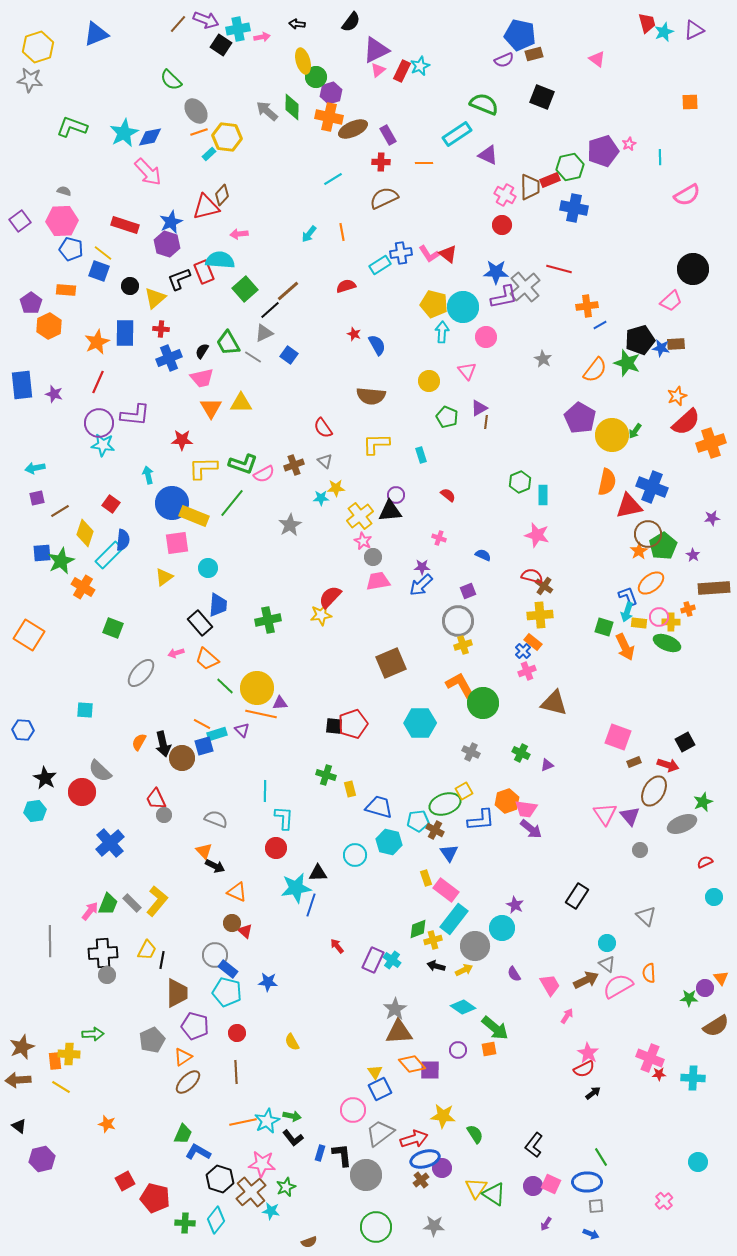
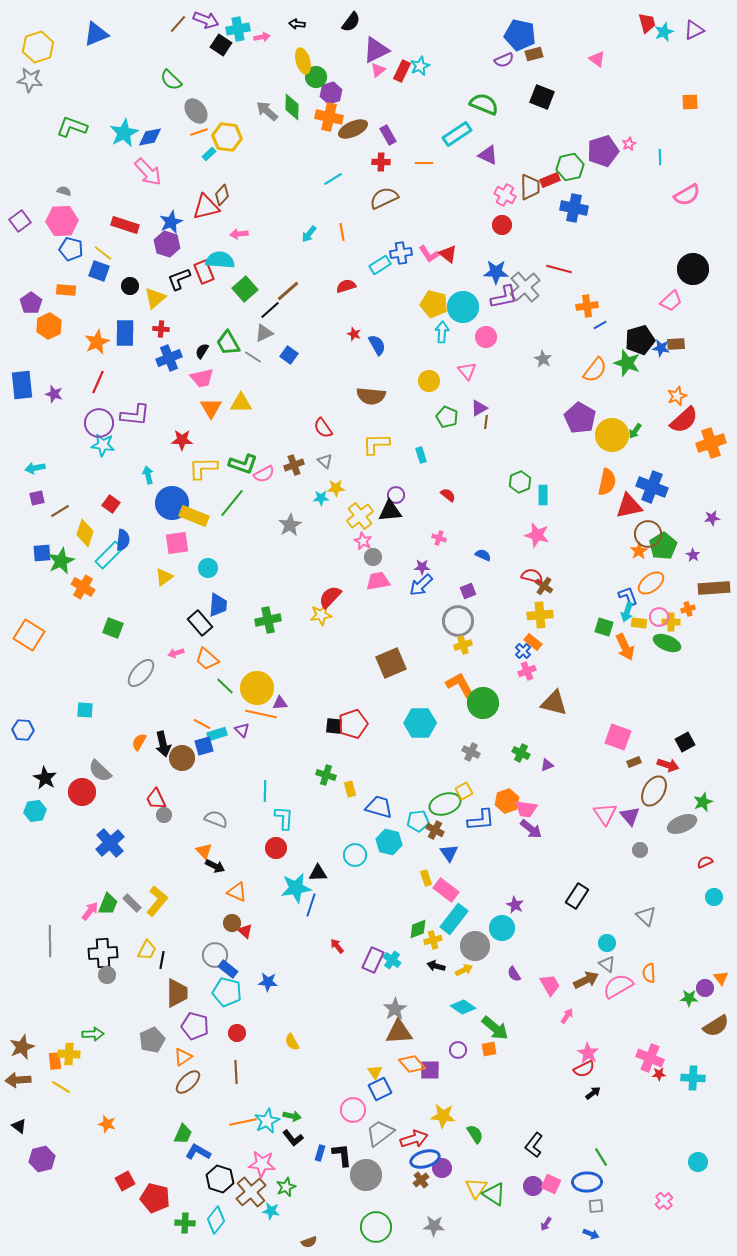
red semicircle at (686, 422): moved 2 px left, 2 px up
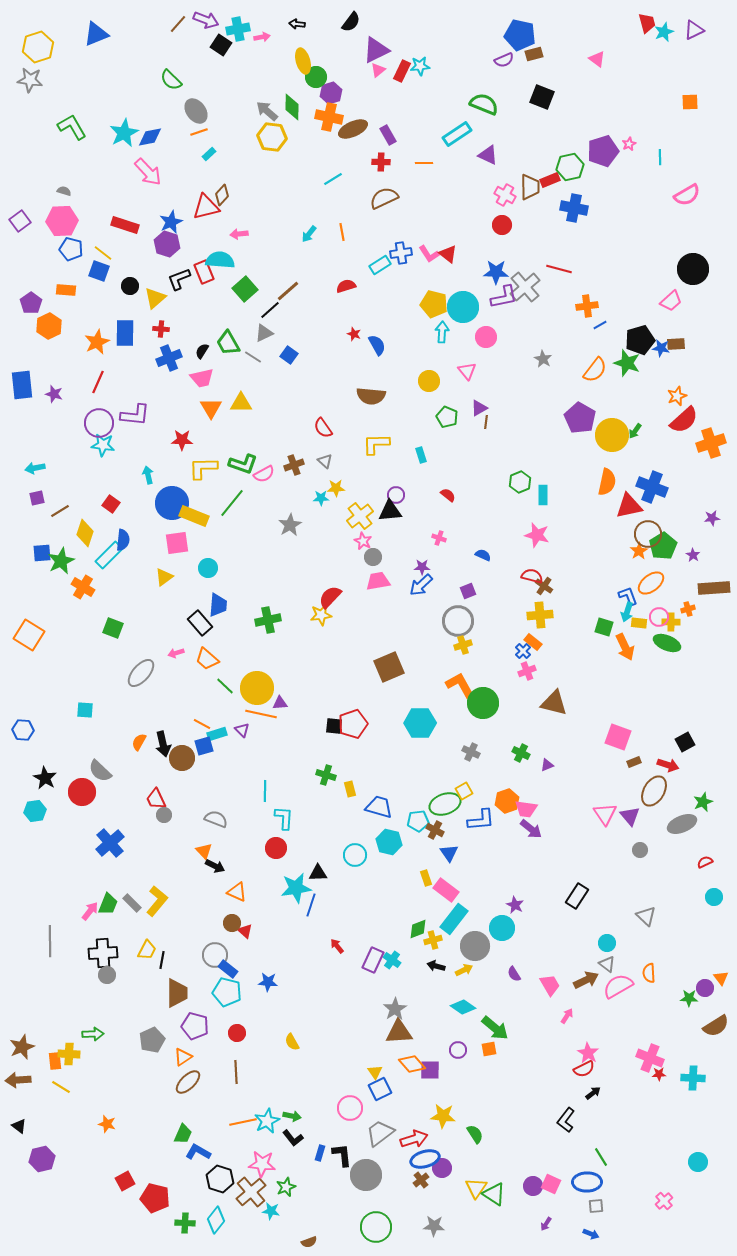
cyan star at (420, 66): rotated 18 degrees clockwise
green L-shape at (72, 127): rotated 40 degrees clockwise
yellow hexagon at (227, 137): moved 45 px right
brown square at (391, 663): moved 2 px left, 4 px down
pink circle at (353, 1110): moved 3 px left, 2 px up
black L-shape at (534, 1145): moved 32 px right, 25 px up
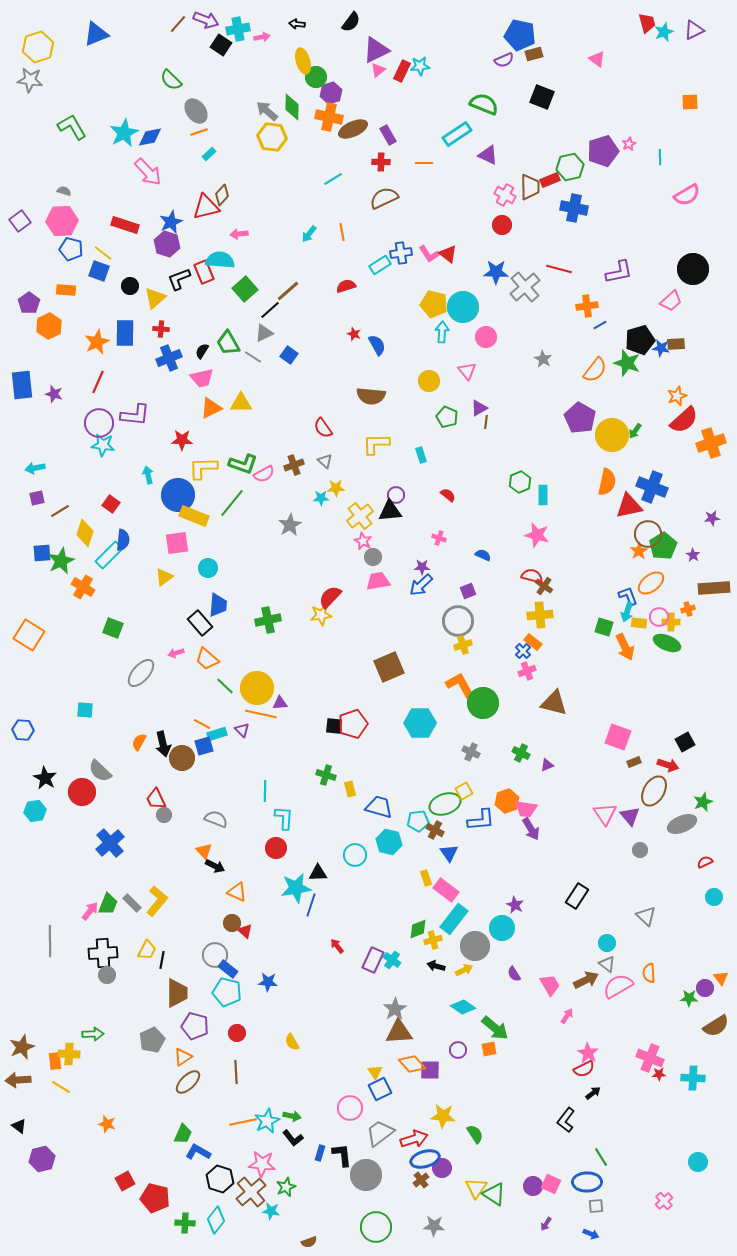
purple L-shape at (504, 297): moved 115 px right, 25 px up
purple pentagon at (31, 303): moved 2 px left
orange triangle at (211, 408): rotated 35 degrees clockwise
blue circle at (172, 503): moved 6 px right, 8 px up
purple arrow at (531, 829): rotated 20 degrees clockwise
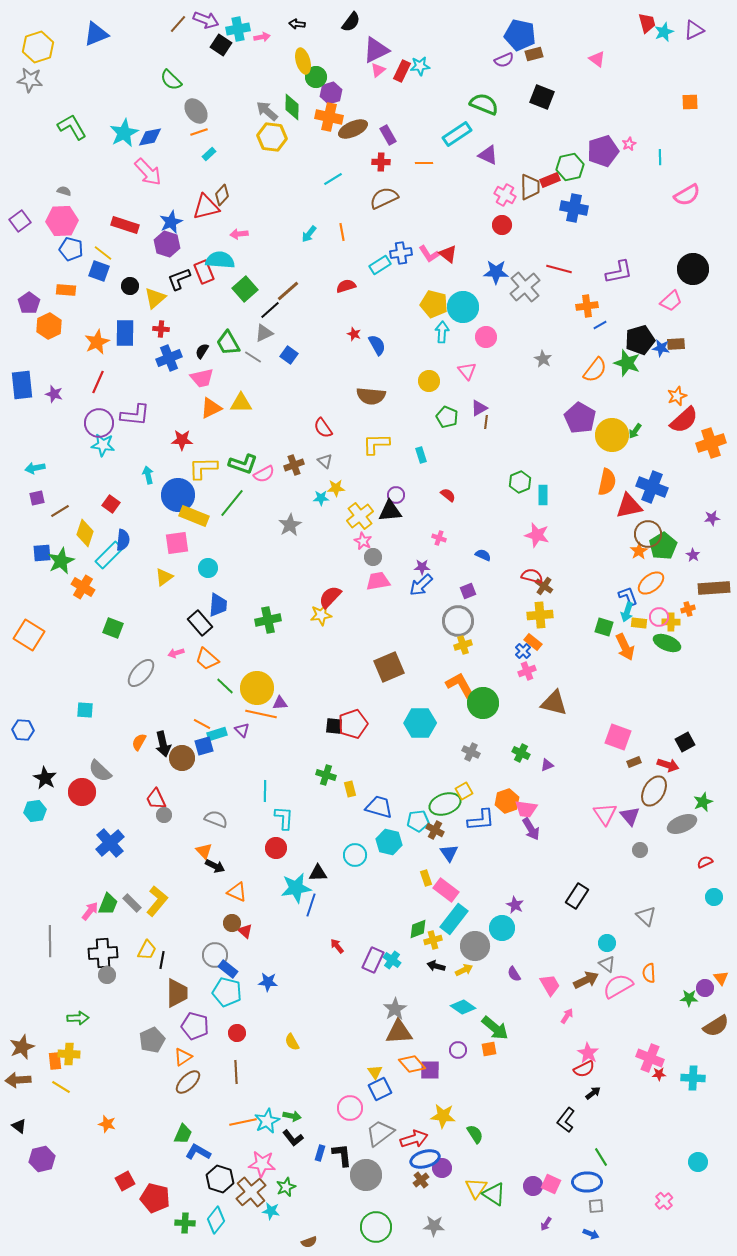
green arrow at (93, 1034): moved 15 px left, 16 px up
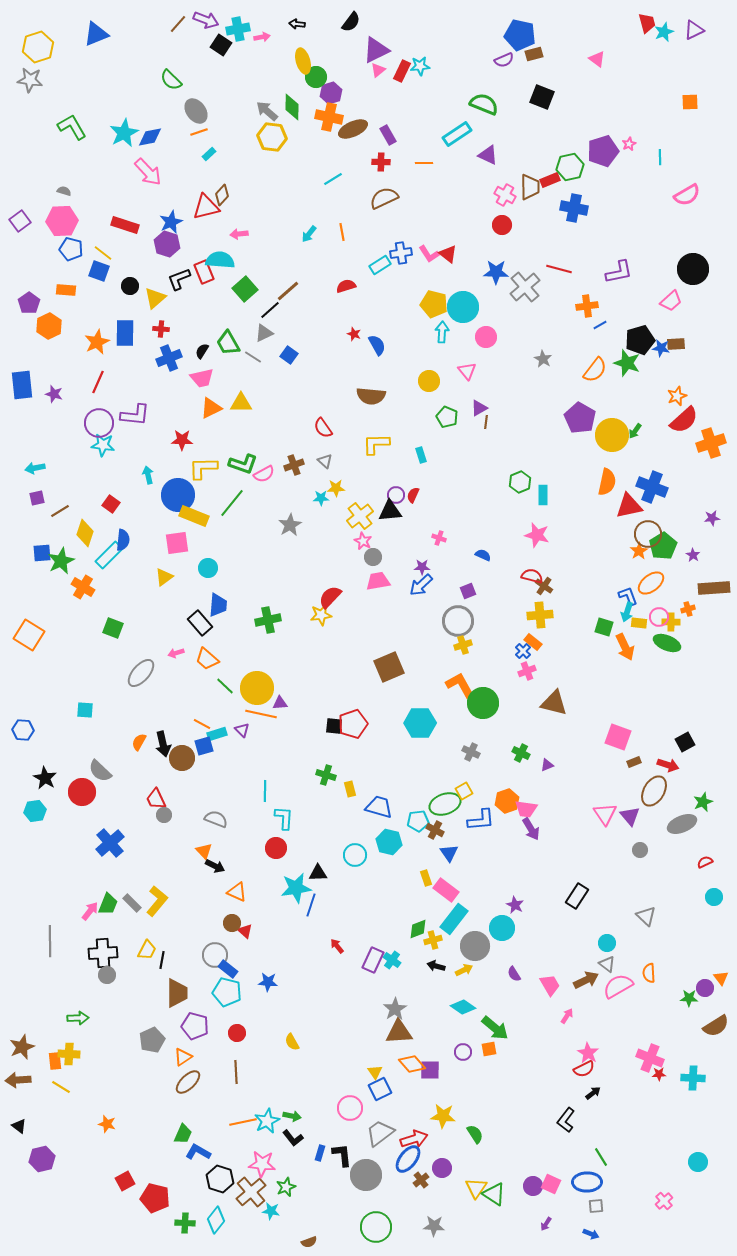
red semicircle at (448, 495): moved 35 px left; rotated 105 degrees counterclockwise
purple circle at (458, 1050): moved 5 px right, 2 px down
blue ellipse at (425, 1159): moved 17 px left; rotated 36 degrees counterclockwise
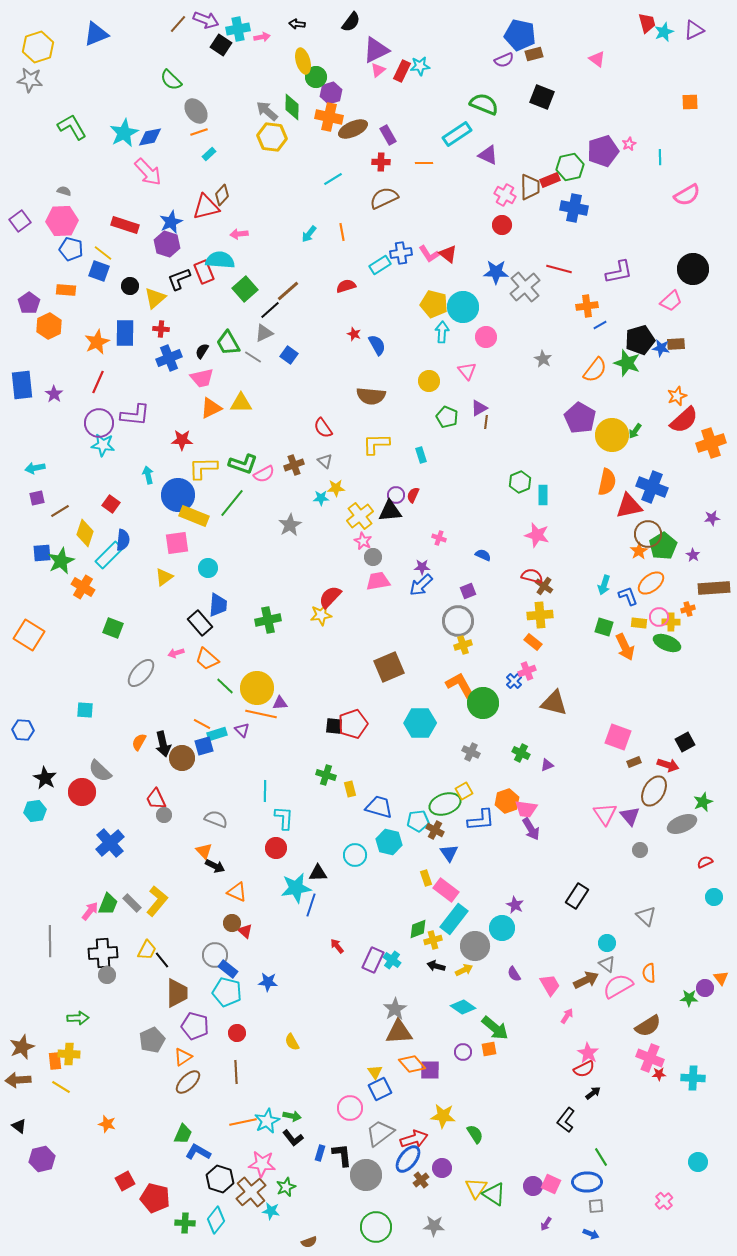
purple star at (54, 394): rotated 18 degrees clockwise
cyan arrow at (627, 612): moved 23 px left, 27 px up
blue cross at (523, 651): moved 9 px left, 30 px down
black line at (162, 960): rotated 48 degrees counterclockwise
brown semicircle at (716, 1026): moved 68 px left
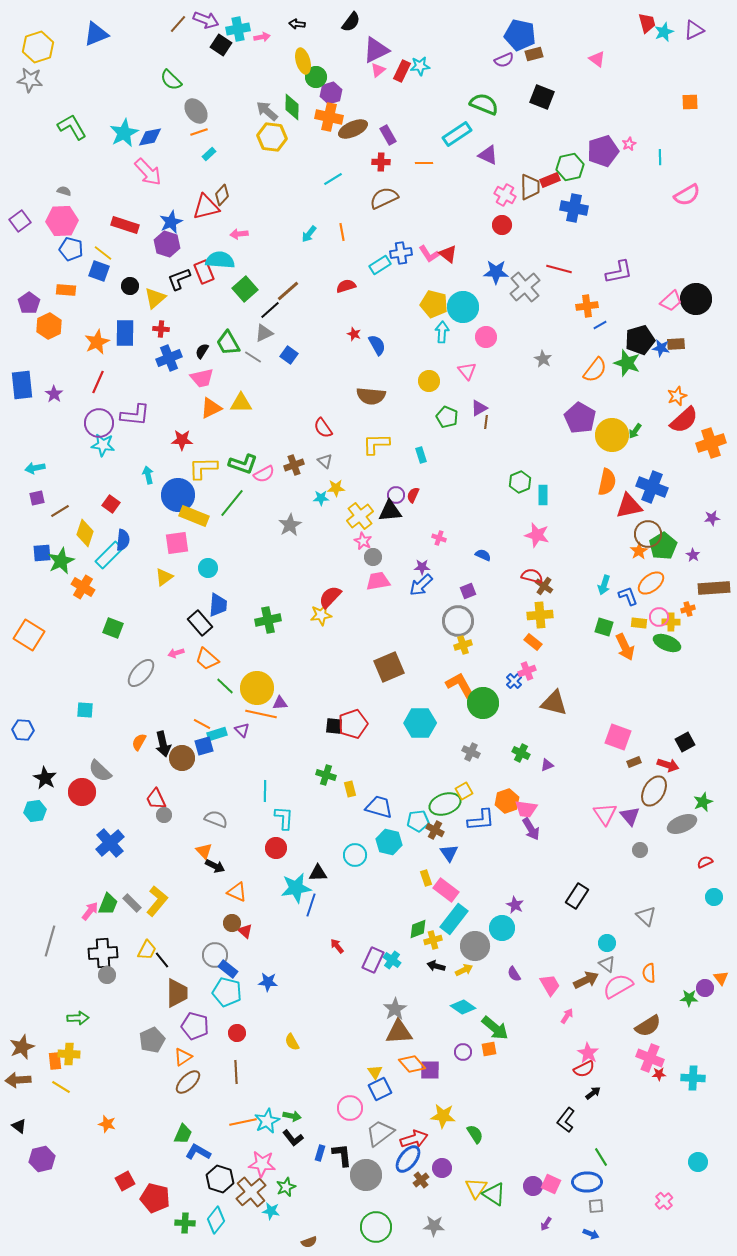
black circle at (693, 269): moved 3 px right, 30 px down
gray line at (50, 941): rotated 16 degrees clockwise
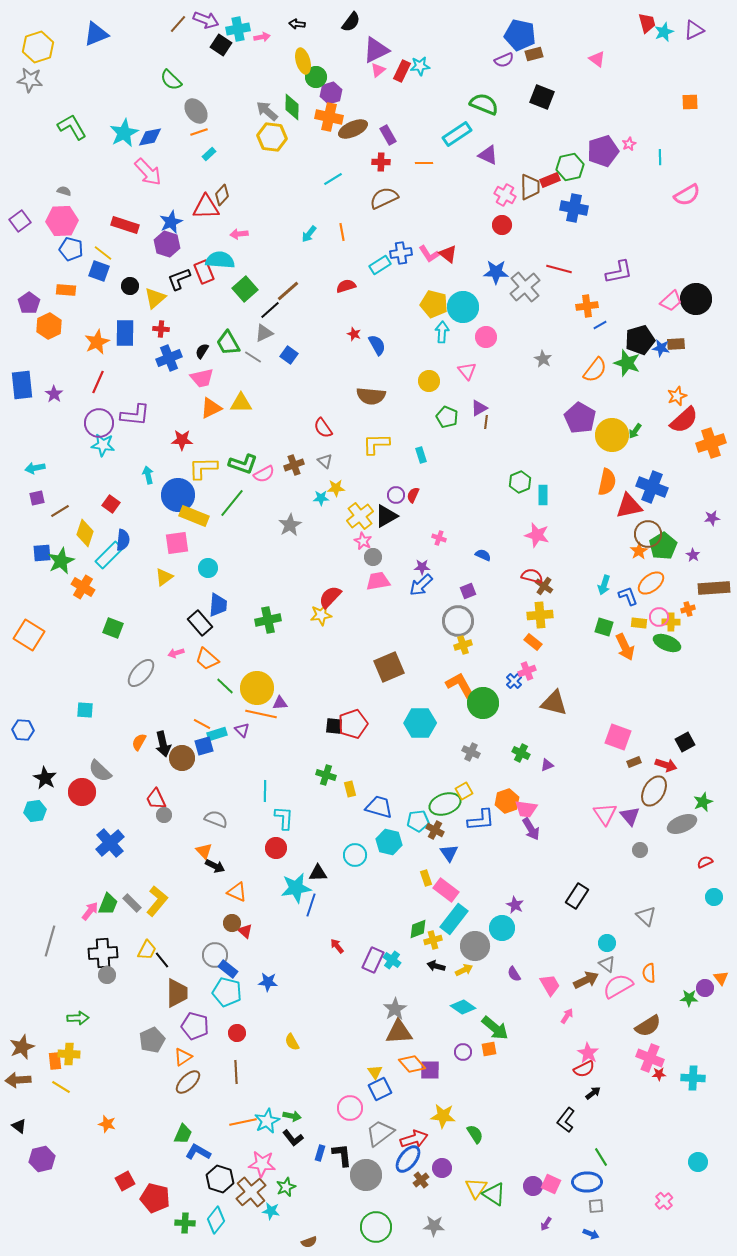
red triangle at (206, 207): rotated 12 degrees clockwise
black triangle at (390, 511): moved 4 px left, 5 px down; rotated 25 degrees counterclockwise
red arrow at (668, 765): moved 2 px left
